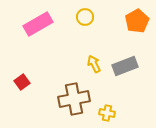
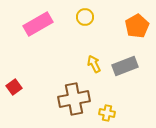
orange pentagon: moved 5 px down
red square: moved 8 px left, 5 px down
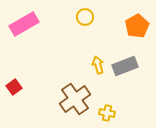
pink rectangle: moved 14 px left
yellow arrow: moved 4 px right, 1 px down; rotated 12 degrees clockwise
brown cross: moved 1 px right; rotated 24 degrees counterclockwise
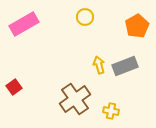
yellow arrow: moved 1 px right
yellow cross: moved 4 px right, 2 px up
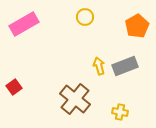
yellow arrow: moved 1 px down
brown cross: rotated 16 degrees counterclockwise
yellow cross: moved 9 px right, 1 px down
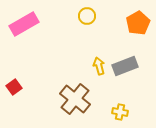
yellow circle: moved 2 px right, 1 px up
orange pentagon: moved 1 px right, 3 px up
